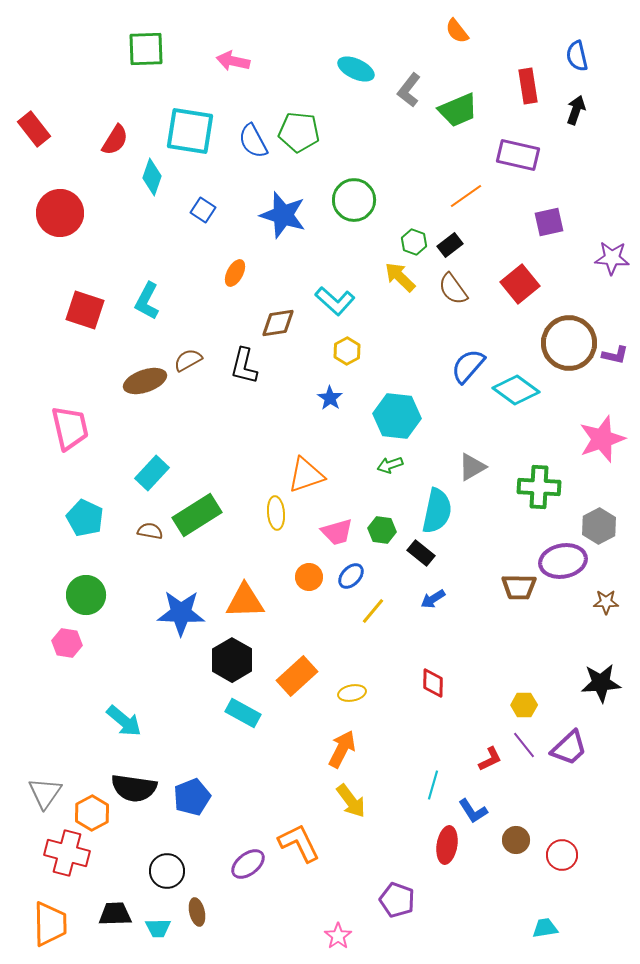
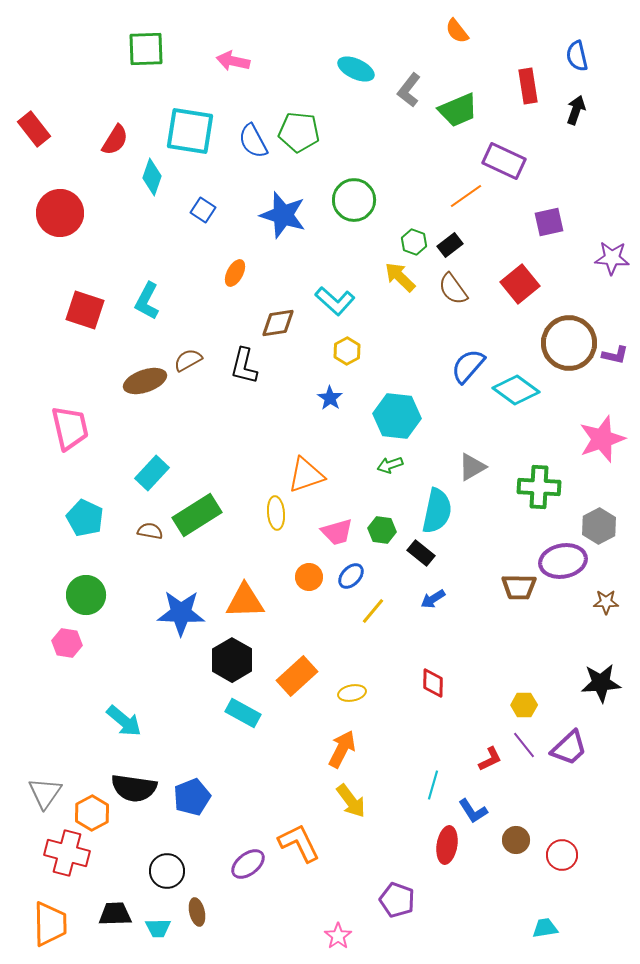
purple rectangle at (518, 155): moved 14 px left, 6 px down; rotated 12 degrees clockwise
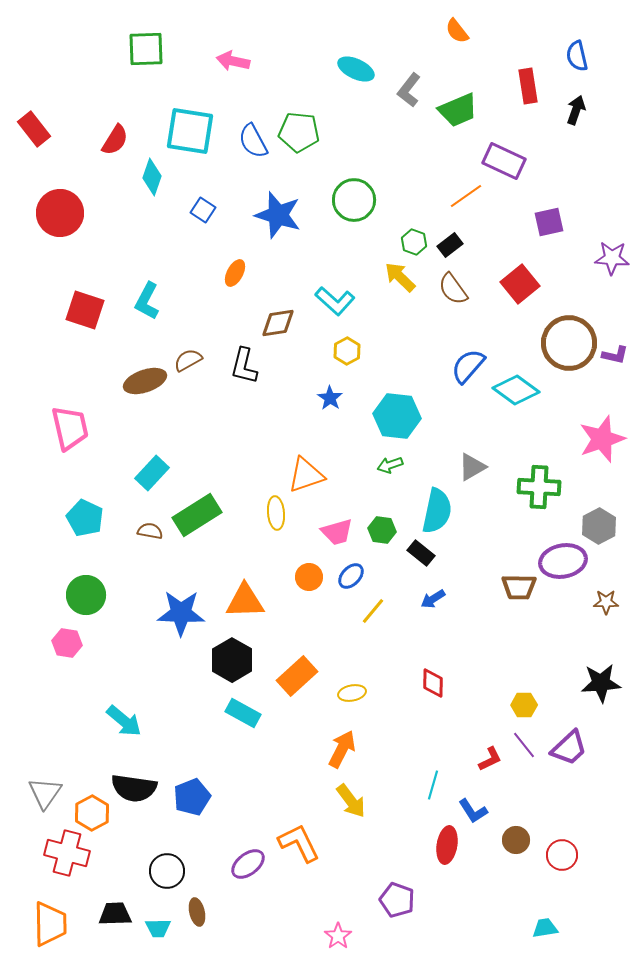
blue star at (283, 215): moved 5 px left
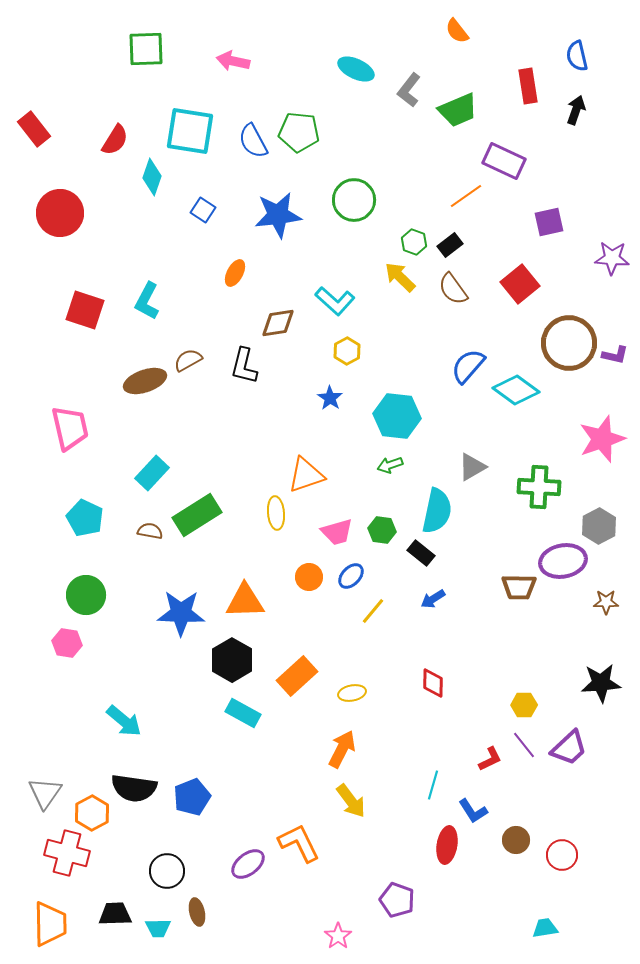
blue star at (278, 215): rotated 24 degrees counterclockwise
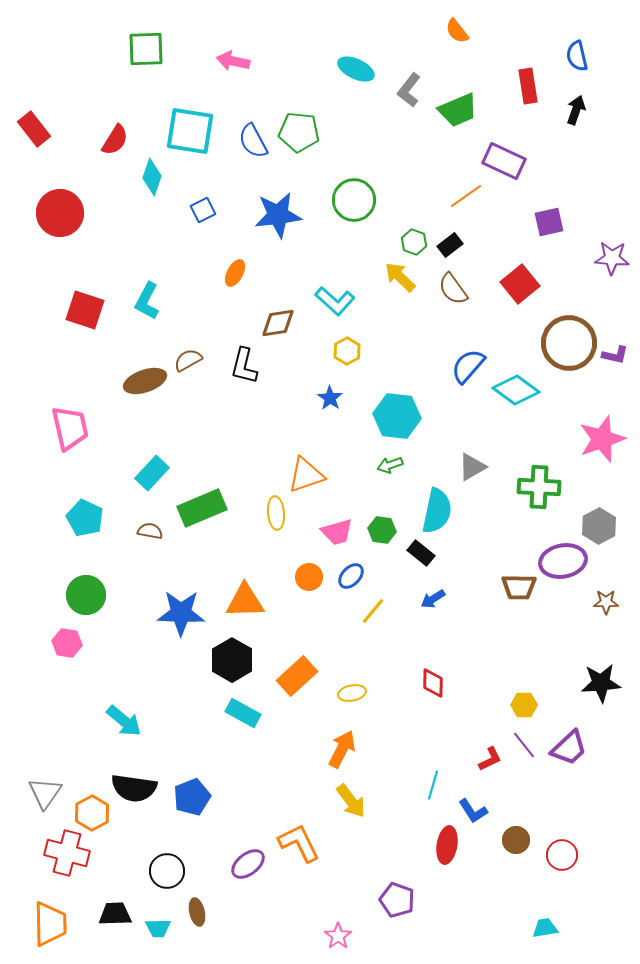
blue square at (203, 210): rotated 30 degrees clockwise
green rectangle at (197, 515): moved 5 px right, 7 px up; rotated 9 degrees clockwise
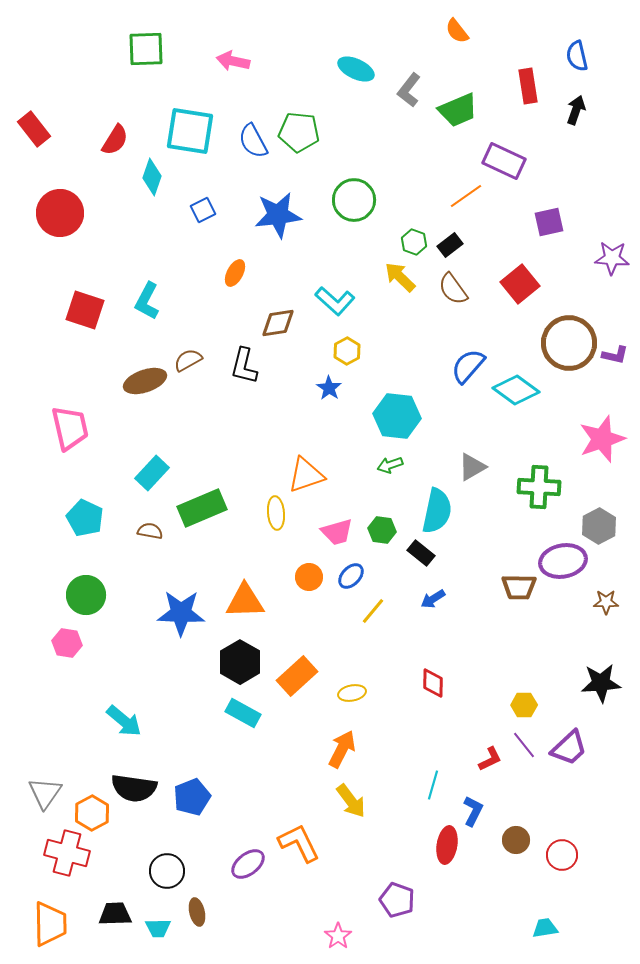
blue star at (330, 398): moved 1 px left, 10 px up
black hexagon at (232, 660): moved 8 px right, 2 px down
blue L-shape at (473, 811): rotated 120 degrees counterclockwise
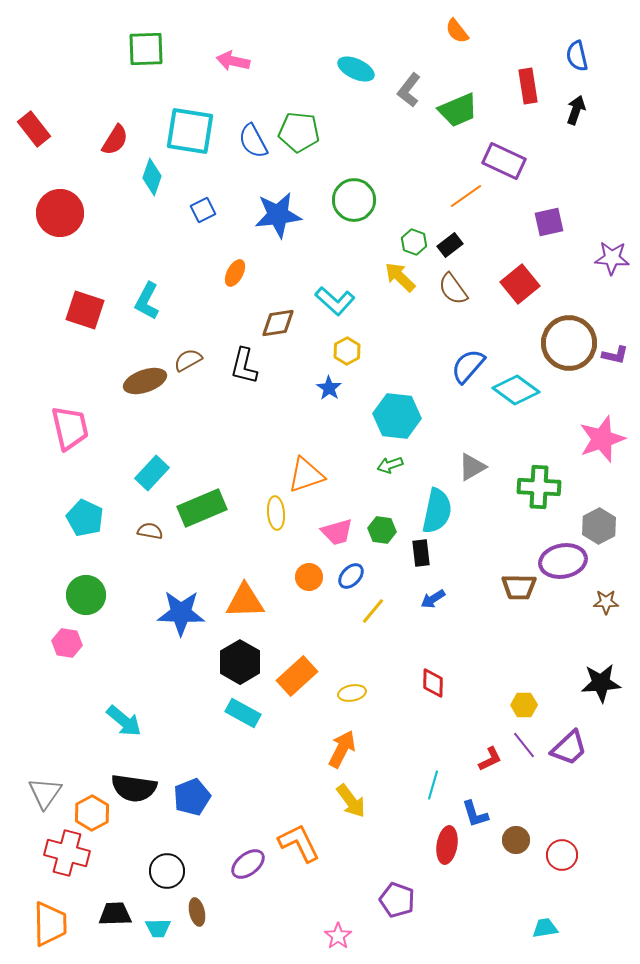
black rectangle at (421, 553): rotated 44 degrees clockwise
blue L-shape at (473, 811): moved 2 px right, 3 px down; rotated 136 degrees clockwise
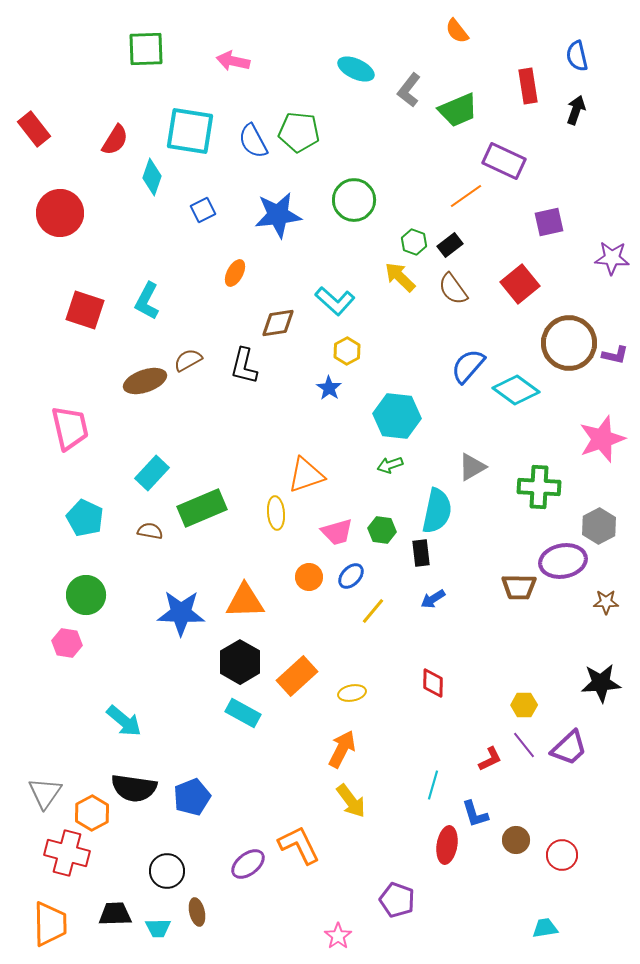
orange L-shape at (299, 843): moved 2 px down
